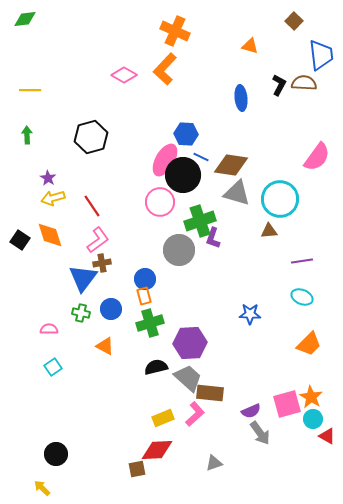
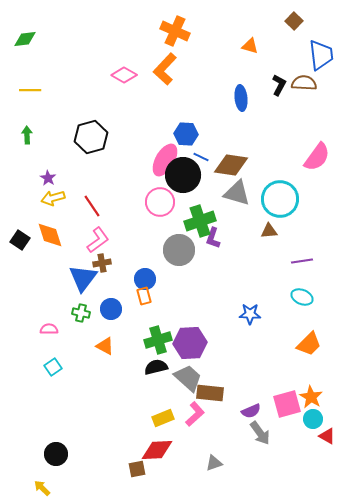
green diamond at (25, 19): moved 20 px down
green cross at (150, 323): moved 8 px right, 17 px down
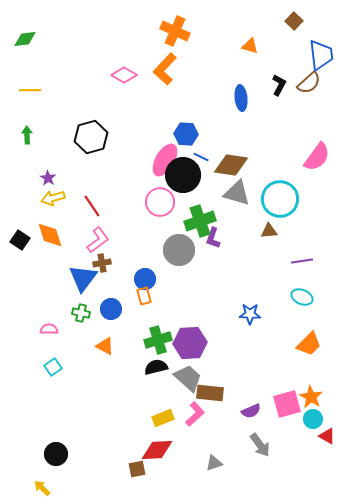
brown semicircle at (304, 83): moved 5 px right; rotated 135 degrees clockwise
gray arrow at (260, 433): moved 12 px down
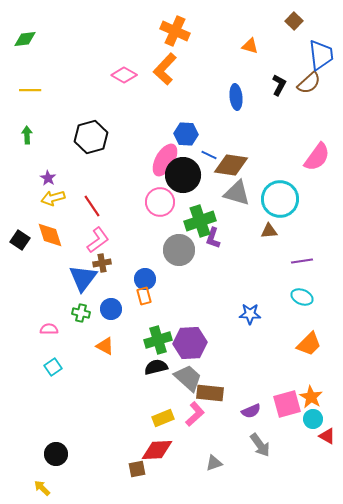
blue ellipse at (241, 98): moved 5 px left, 1 px up
blue line at (201, 157): moved 8 px right, 2 px up
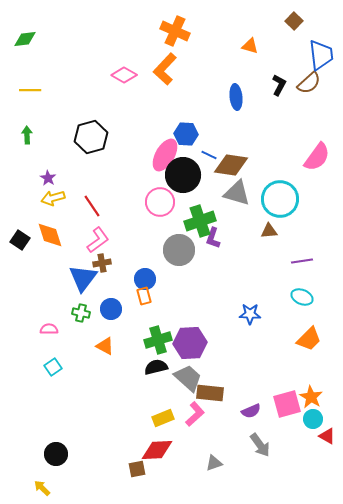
pink ellipse at (165, 160): moved 5 px up
orange trapezoid at (309, 344): moved 5 px up
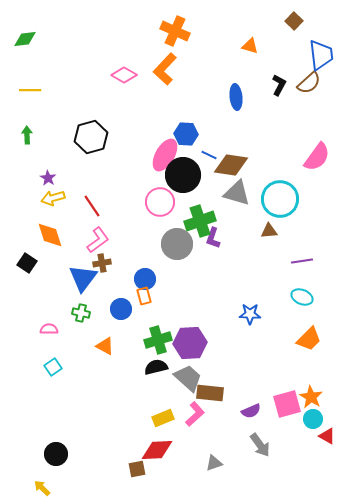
black square at (20, 240): moved 7 px right, 23 px down
gray circle at (179, 250): moved 2 px left, 6 px up
blue circle at (111, 309): moved 10 px right
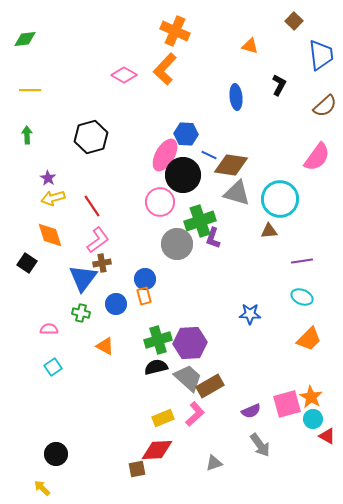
brown semicircle at (309, 83): moved 16 px right, 23 px down
blue circle at (121, 309): moved 5 px left, 5 px up
brown rectangle at (210, 393): moved 7 px up; rotated 36 degrees counterclockwise
